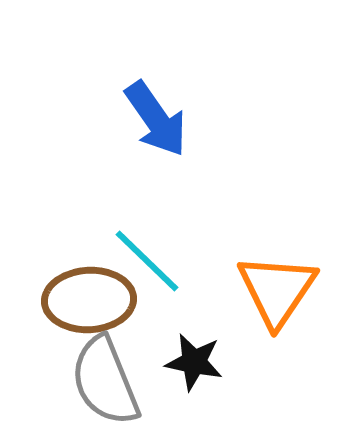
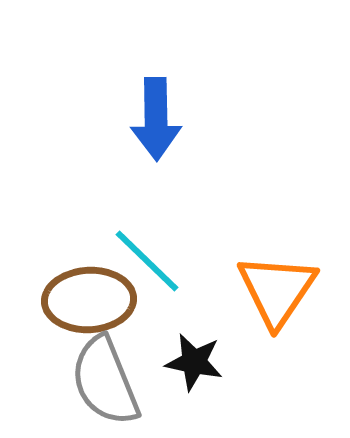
blue arrow: rotated 34 degrees clockwise
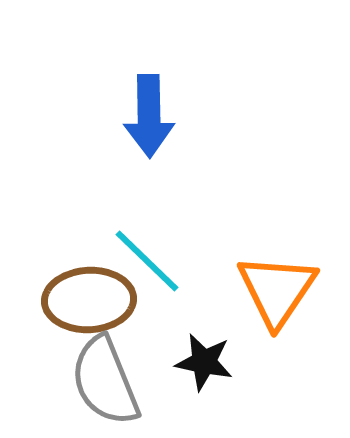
blue arrow: moved 7 px left, 3 px up
black star: moved 10 px right
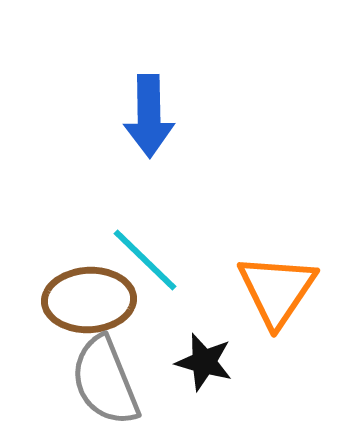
cyan line: moved 2 px left, 1 px up
black star: rotated 4 degrees clockwise
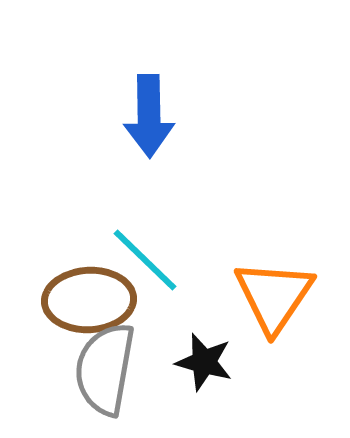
orange triangle: moved 3 px left, 6 px down
gray semicircle: moved 12 px up; rotated 32 degrees clockwise
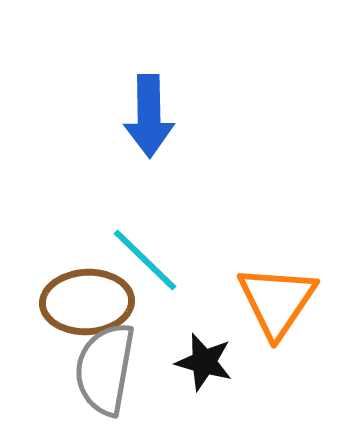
orange triangle: moved 3 px right, 5 px down
brown ellipse: moved 2 px left, 2 px down
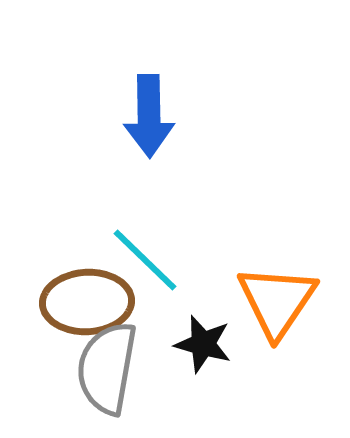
black star: moved 1 px left, 18 px up
gray semicircle: moved 2 px right, 1 px up
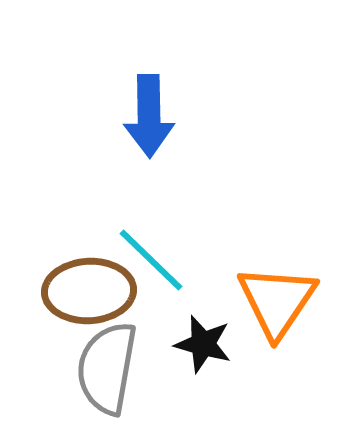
cyan line: moved 6 px right
brown ellipse: moved 2 px right, 11 px up
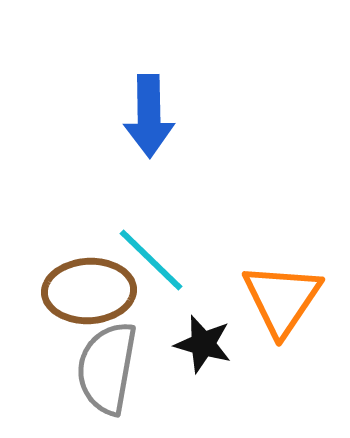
orange triangle: moved 5 px right, 2 px up
